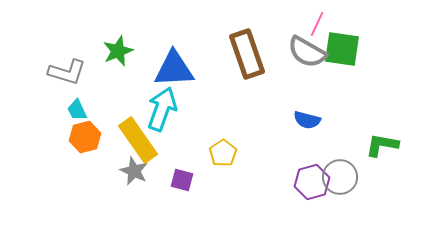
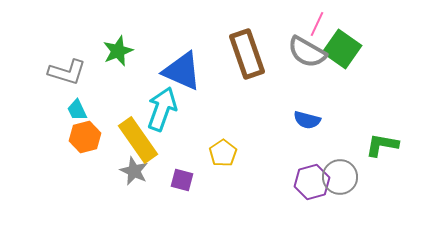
green square: rotated 27 degrees clockwise
blue triangle: moved 8 px right, 2 px down; rotated 27 degrees clockwise
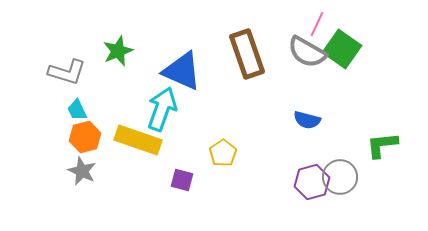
yellow rectangle: rotated 36 degrees counterclockwise
green L-shape: rotated 16 degrees counterclockwise
gray star: moved 52 px left
